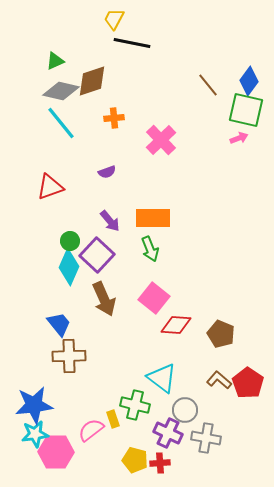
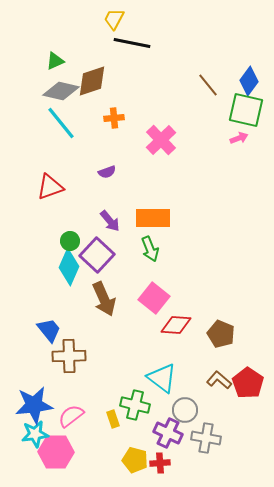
blue trapezoid: moved 10 px left, 6 px down
pink semicircle: moved 20 px left, 14 px up
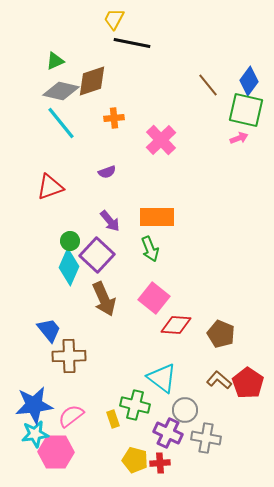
orange rectangle: moved 4 px right, 1 px up
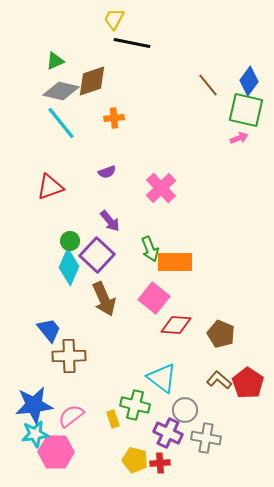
pink cross: moved 48 px down
orange rectangle: moved 18 px right, 45 px down
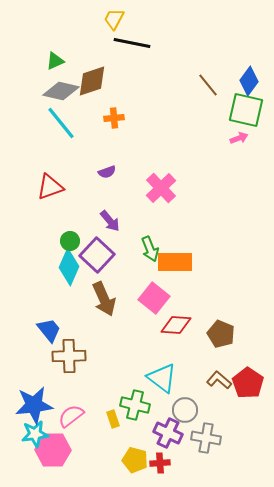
pink hexagon: moved 3 px left, 2 px up
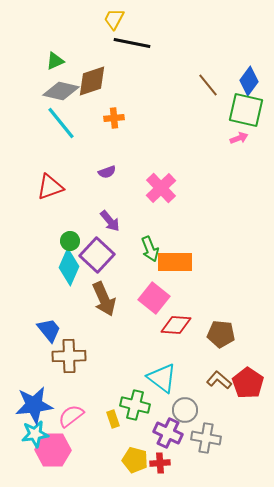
brown pentagon: rotated 16 degrees counterclockwise
